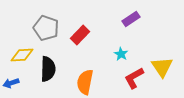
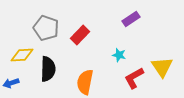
cyan star: moved 2 px left, 1 px down; rotated 16 degrees counterclockwise
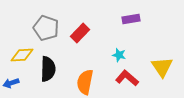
purple rectangle: rotated 24 degrees clockwise
red rectangle: moved 2 px up
red L-shape: moved 7 px left; rotated 70 degrees clockwise
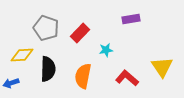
cyan star: moved 13 px left, 5 px up; rotated 24 degrees counterclockwise
orange semicircle: moved 2 px left, 6 px up
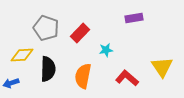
purple rectangle: moved 3 px right, 1 px up
